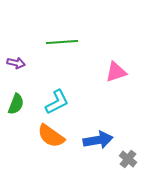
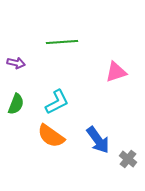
blue arrow: rotated 64 degrees clockwise
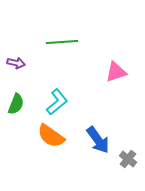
cyan L-shape: rotated 12 degrees counterclockwise
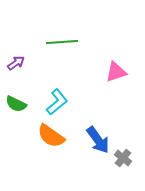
purple arrow: rotated 48 degrees counterclockwise
green semicircle: rotated 95 degrees clockwise
gray cross: moved 5 px left, 1 px up
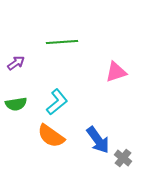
green semicircle: rotated 35 degrees counterclockwise
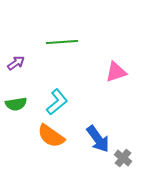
blue arrow: moved 1 px up
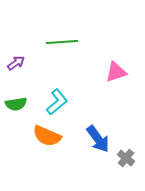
orange semicircle: moved 4 px left; rotated 12 degrees counterclockwise
gray cross: moved 3 px right
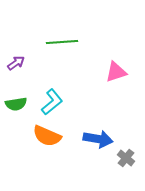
cyan L-shape: moved 5 px left
blue arrow: rotated 44 degrees counterclockwise
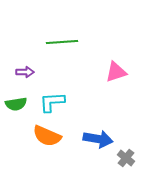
purple arrow: moved 9 px right, 9 px down; rotated 36 degrees clockwise
cyan L-shape: rotated 144 degrees counterclockwise
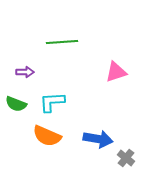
green semicircle: rotated 30 degrees clockwise
